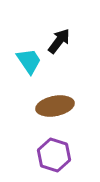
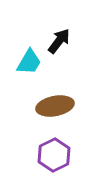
cyan trapezoid: moved 1 px down; rotated 64 degrees clockwise
purple hexagon: rotated 16 degrees clockwise
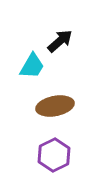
black arrow: moved 1 px right; rotated 12 degrees clockwise
cyan trapezoid: moved 3 px right, 4 px down
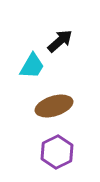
brown ellipse: moved 1 px left; rotated 6 degrees counterclockwise
purple hexagon: moved 3 px right, 3 px up
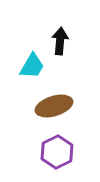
black arrow: rotated 44 degrees counterclockwise
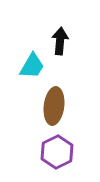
brown ellipse: rotated 66 degrees counterclockwise
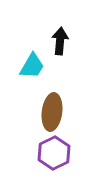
brown ellipse: moved 2 px left, 6 px down
purple hexagon: moved 3 px left, 1 px down
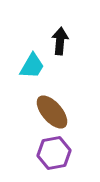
brown ellipse: rotated 48 degrees counterclockwise
purple hexagon: rotated 16 degrees clockwise
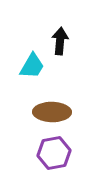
brown ellipse: rotated 48 degrees counterclockwise
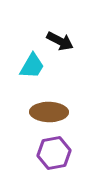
black arrow: rotated 112 degrees clockwise
brown ellipse: moved 3 px left
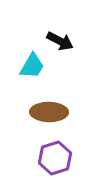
purple hexagon: moved 1 px right, 5 px down; rotated 8 degrees counterclockwise
